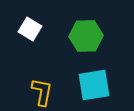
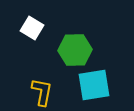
white square: moved 2 px right, 1 px up
green hexagon: moved 11 px left, 14 px down
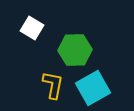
cyan square: moved 1 px left, 3 px down; rotated 20 degrees counterclockwise
yellow L-shape: moved 11 px right, 7 px up
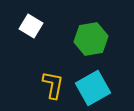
white square: moved 1 px left, 2 px up
green hexagon: moved 16 px right, 11 px up; rotated 8 degrees counterclockwise
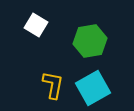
white square: moved 5 px right, 1 px up
green hexagon: moved 1 px left, 2 px down
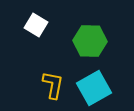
green hexagon: rotated 12 degrees clockwise
cyan square: moved 1 px right
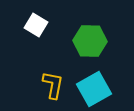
cyan square: moved 1 px down
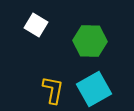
yellow L-shape: moved 5 px down
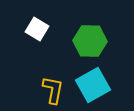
white square: moved 1 px right, 4 px down
cyan square: moved 1 px left, 4 px up
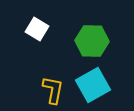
green hexagon: moved 2 px right
